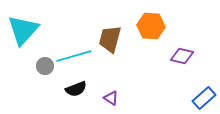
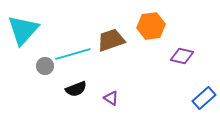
orange hexagon: rotated 12 degrees counterclockwise
brown trapezoid: moved 1 px right, 1 px down; rotated 56 degrees clockwise
cyan line: moved 1 px left, 2 px up
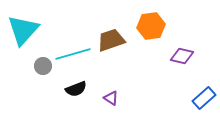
gray circle: moved 2 px left
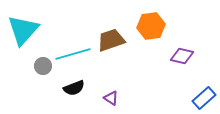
black semicircle: moved 2 px left, 1 px up
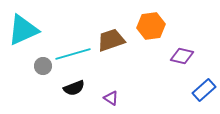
cyan triangle: rotated 24 degrees clockwise
blue rectangle: moved 8 px up
